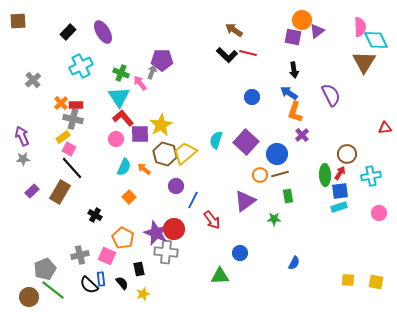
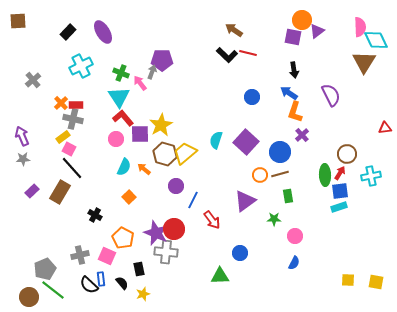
blue circle at (277, 154): moved 3 px right, 2 px up
pink circle at (379, 213): moved 84 px left, 23 px down
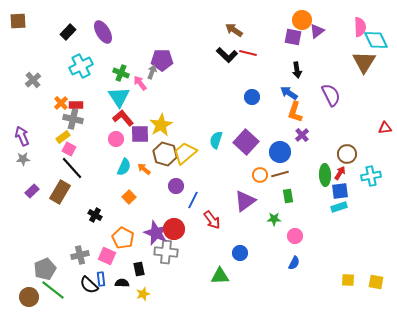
black arrow at (294, 70): moved 3 px right
black semicircle at (122, 283): rotated 48 degrees counterclockwise
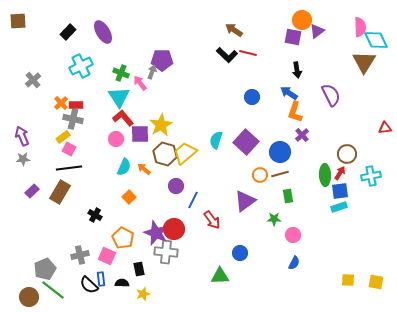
black line at (72, 168): moved 3 px left; rotated 55 degrees counterclockwise
pink circle at (295, 236): moved 2 px left, 1 px up
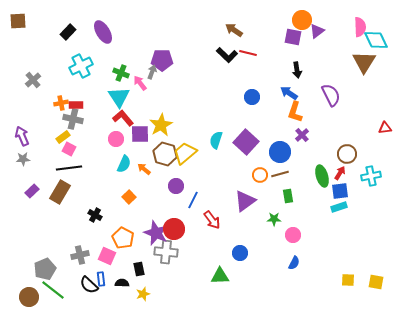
orange cross at (61, 103): rotated 32 degrees clockwise
cyan semicircle at (124, 167): moved 3 px up
green ellipse at (325, 175): moved 3 px left, 1 px down; rotated 15 degrees counterclockwise
